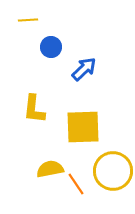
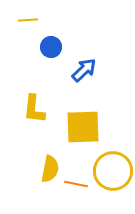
blue arrow: moved 1 px down
yellow semicircle: rotated 112 degrees clockwise
orange line: rotated 45 degrees counterclockwise
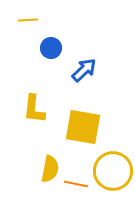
blue circle: moved 1 px down
yellow square: rotated 12 degrees clockwise
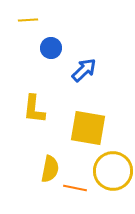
yellow square: moved 5 px right, 1 px down
orange line: moved 1 px left, 4 px down
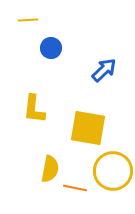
blue arrow: moved 20 px right
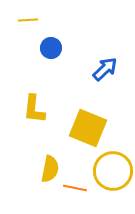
blue arrow: moved 1 px right, 1 px up
yellow square: rotated 12 degrees clockwise
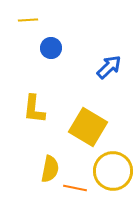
blue arrow: moved 4 px right, 2 px up
yellow square: moved 1 px up; rotated 9 degrees clockwise
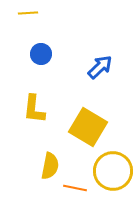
yellow line: moved 7 px up
blue circle: moved 10 px left, 6 px down
blue arrow: moved 9 px left
yellow semicircle: moved 3 px up
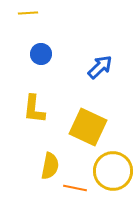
yellow square: rotated 6 degrees counterclockwise
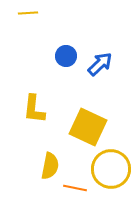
blue circle: moved 25 px right, 2 px down
blue arrow: moved 3 px up
yellow circle: moved 2 px left, 2 px up
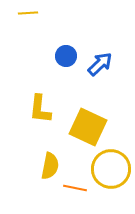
yellow L-shape: moved 6 px right
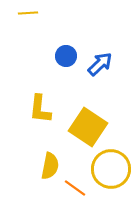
yellow square: rotated 9 degrees clockwise
orange line: rotated 25 degrees clockwise
